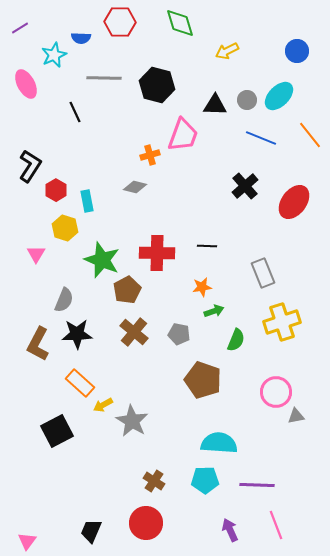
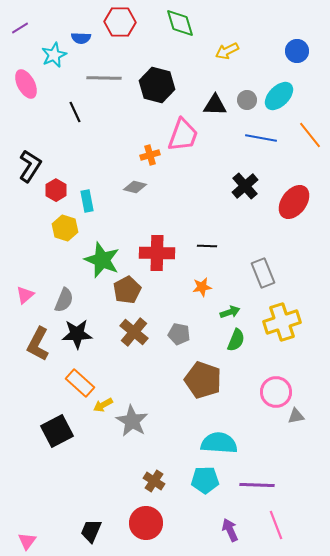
blue line at (261, 138): rotated 12 degrees counterclockwise
pink triangle at (36, 254): moved 11 px left, 41 px down; rotated 18 degrees clockwise
green arrow at (214, 311): moved 16 px right, 1 px down
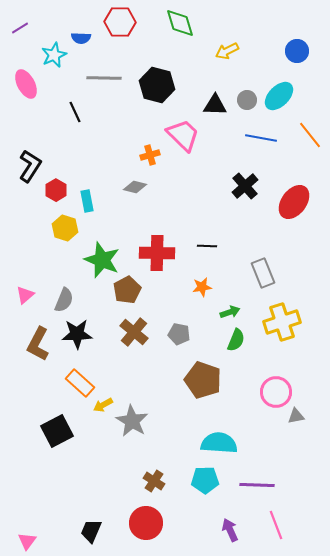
pink trapezoid at (183, 135): rotated 66 degrees counterclockwise
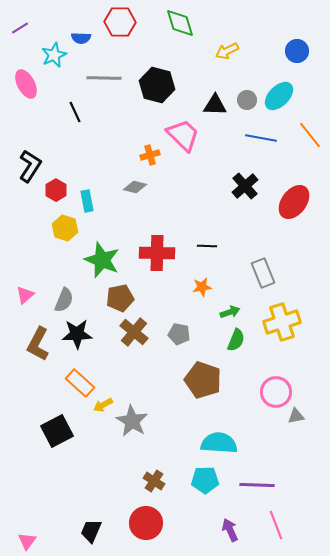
brown pentagon at (127, 290): moved 7 px left, 8 px down; rotated 16 degrees clockwise
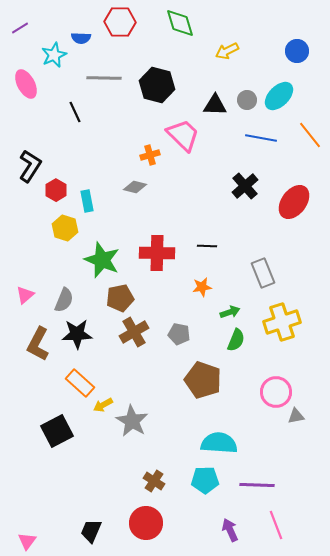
brown cross at (134, 332): rotated 20 degrees clockwise
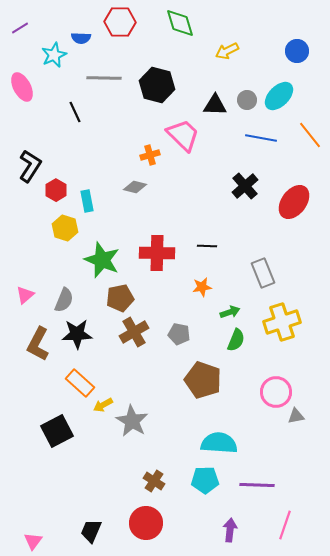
pink ellipse at (26, 84): moved 4 px left, 3 px down
pink line at (276, 525): moved 9 px right; rotated 40 degrees clockwise
purple arrow at (230, 530): rotated 30 degrees clockwise
pink triangle at (27, 541): moved 6 px right
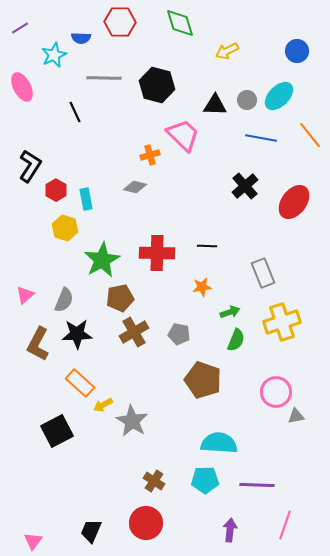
cyan rectangle at (87, 201): moved 1 px left, 2 px up
green star at (102, 260): rotated 21 degrees clockwise
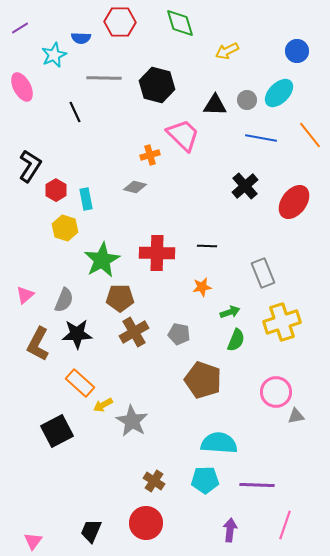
cyan ellipse at (279, 96): moved 3 px up
brown pentagon at (120, 298): rotated 12 degrees clockwise
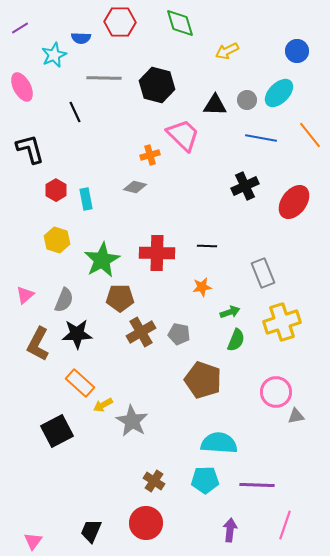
black L-shape at (30, 166): moved 17 px up; rotated 48 degrees counterclockwise
black cross at (245, 186): rotated 16 degrees clockwise
yellow hexagon at (65, 228): moved 8 px left, 12 px down
brown cross at (134, 332): moved 7 px right
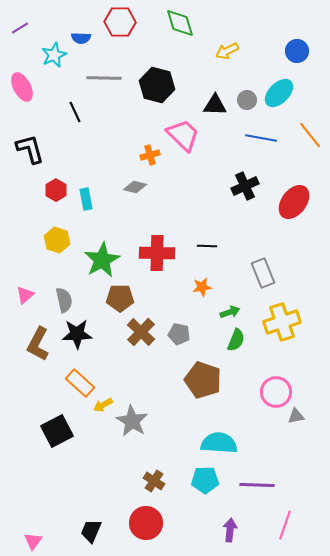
gray semicircle at (64, 300): rotated 35 degrees counterclockwise
brown cross at (141, 332): rotated 16 degrees counterclockwise
